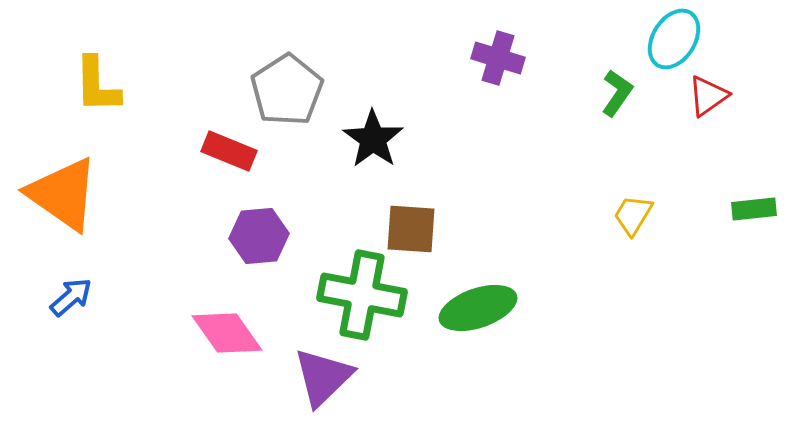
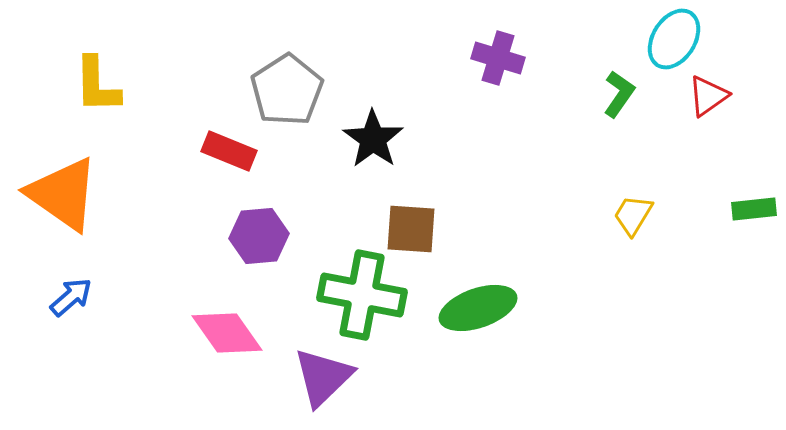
green L-shape: moved 2 px right, 1 px down
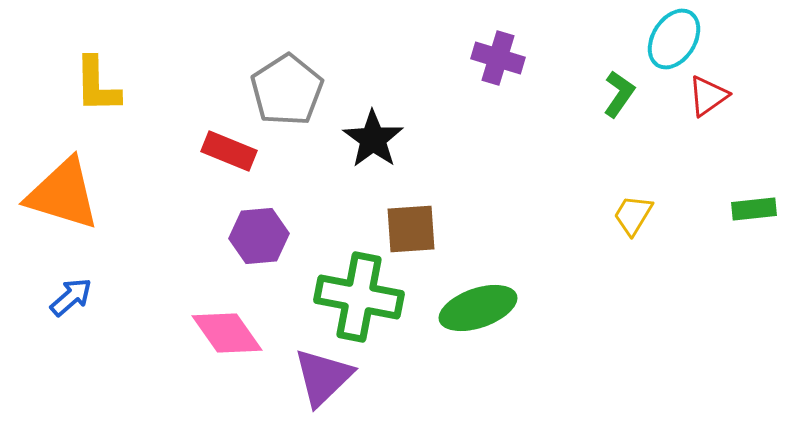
orange triangle: rotated 18 degrees counterclockwise
brown square: rotated 8 degrees counterclockwise
green cross: moved 3 px left, 2 px down
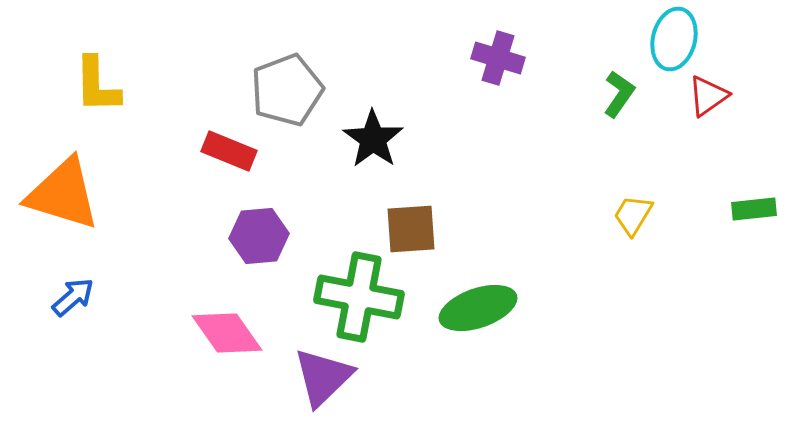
cyan ellipse: rotated 18 degrees counterclockwise
gray pentagon: rotated 12 degrees clockwise
blue arrow: moved 2 px right
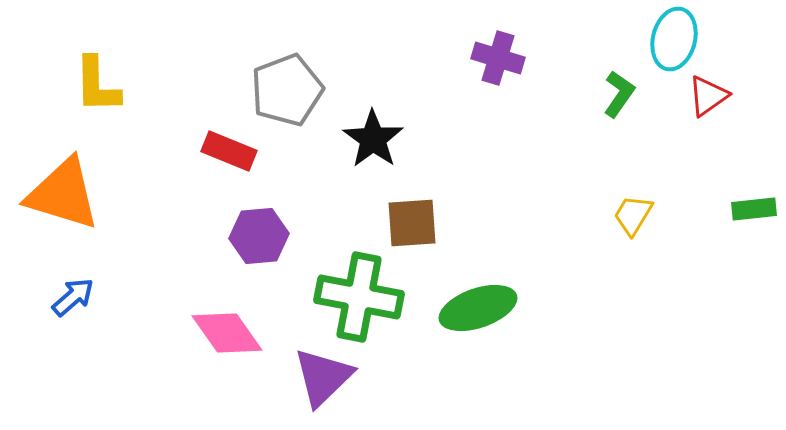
brown square: moved 1 px right, 6 px up
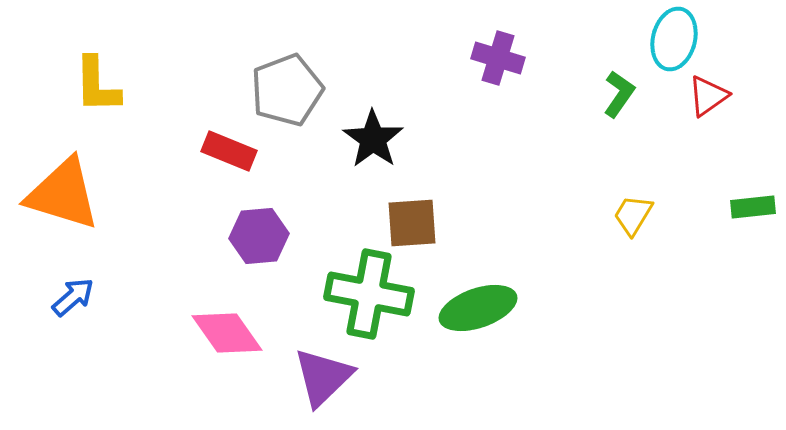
green rectangle: moved 1 px left, 2 px up
green cross: moved 10 px right, 3 px up
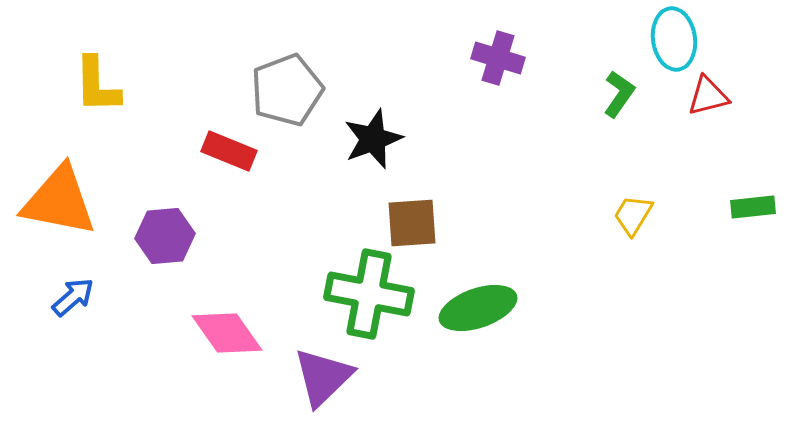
cyan ellipse: rotated 22 degrees counterclockwise
red triangle: rotated 21 degrees clockwise
black star: rotated 16 degrees clockwise
orange triangle: moved 4 px left, 7 px down; rotated 6 degrees counterclockwise
purple hexagon: moved 94 px left
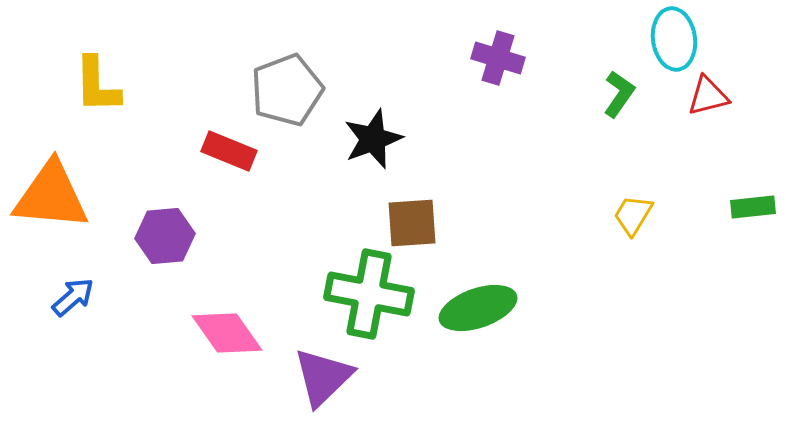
orange triangle: moved 8 px left, 5 px up; rotated 6 degrees counterclockwise
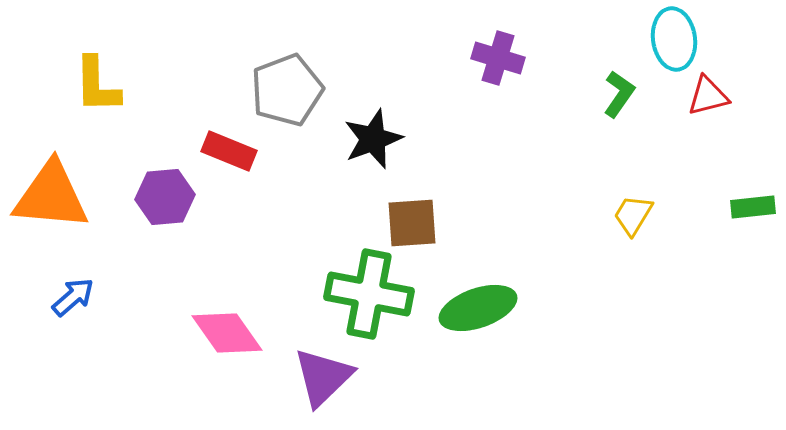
purple hexagon: moved 39 px up
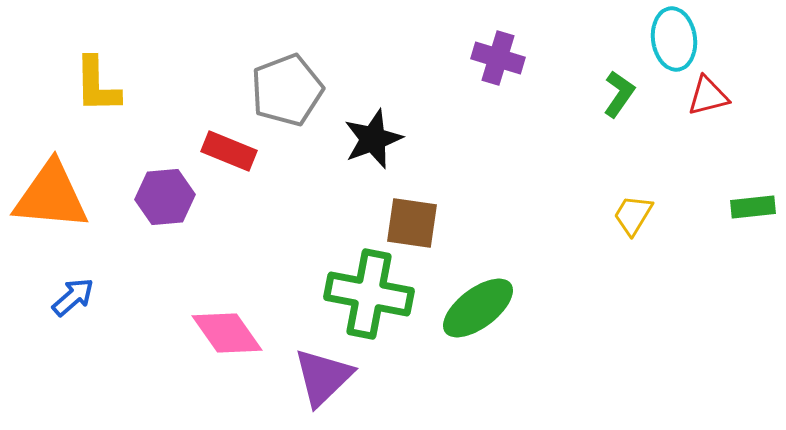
brown square: rotated 12 degrees clockwise
green ellipse: rotated 18 degrees counterclockwise
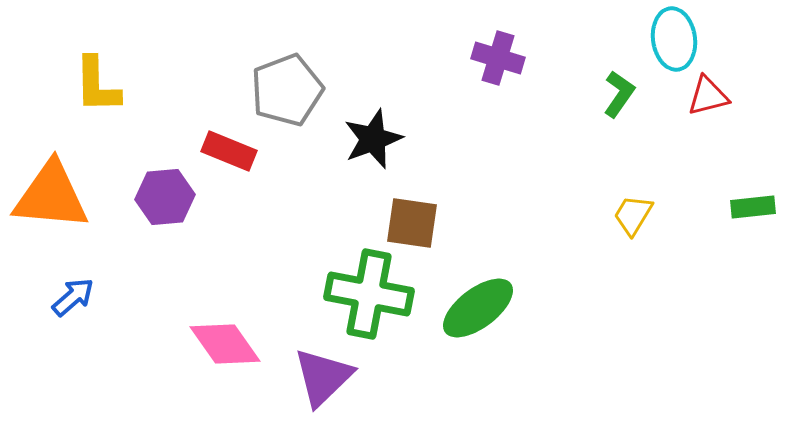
pink diamond: moved 2 px left, 11 px down
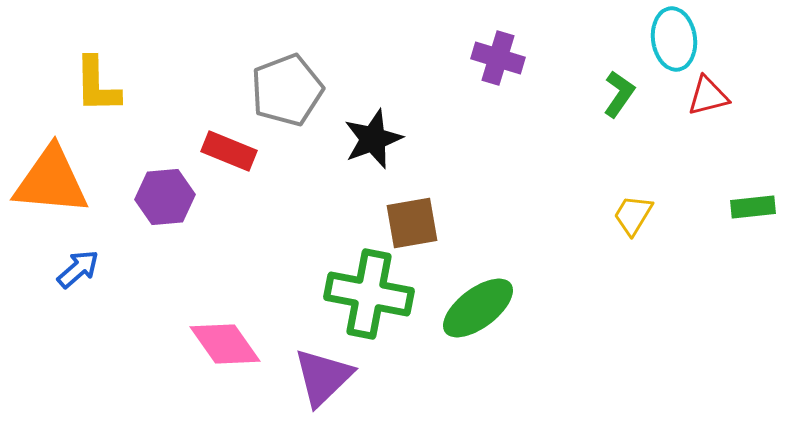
orange triangle: moved 15 px up
brown square: rotated 18 degrees counterclockwise
blue arrow: moved 5 px right, 28 px up
